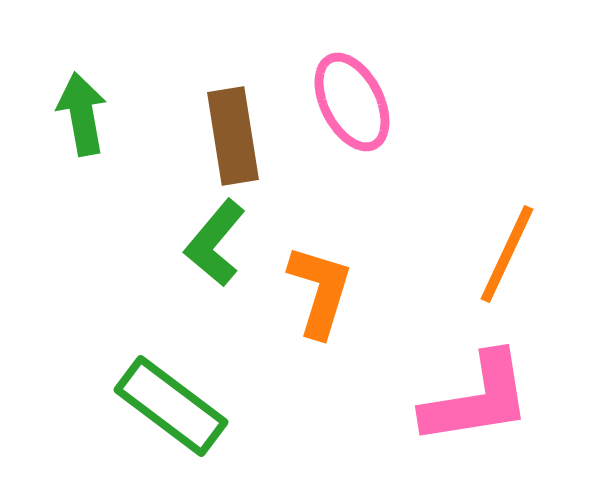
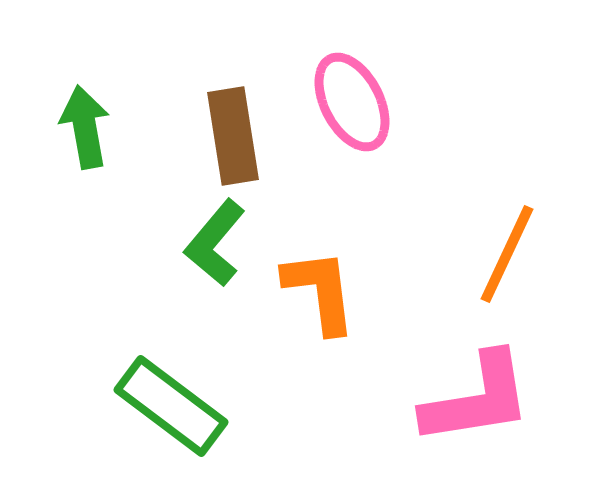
green arrow: moved 3 px right, 13 px down
orange L-shape: rotated 24 degrees counterclockwise
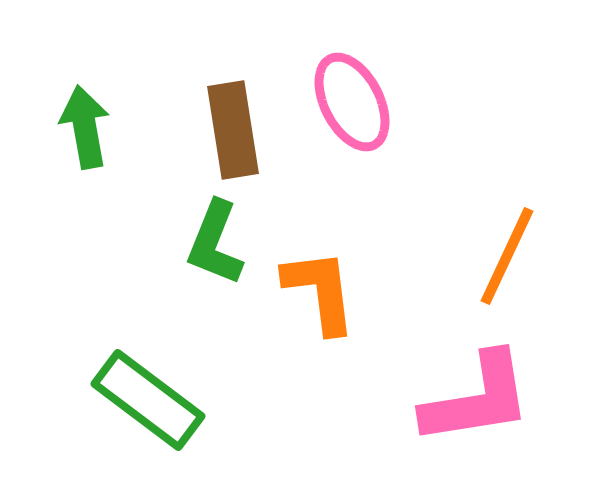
brown rectangle: moved 6 px up
green L-shape: rotated 18 degrees counterclockwise
orange line: moved 2 px down
green rectangle: moved 23 px left, 6 px up
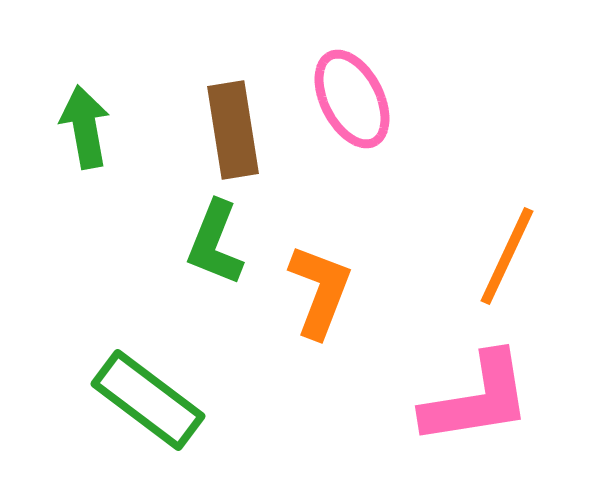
pink ellipse: moved 3 px up
orange L-shape: rotated 28 degrees clockwise
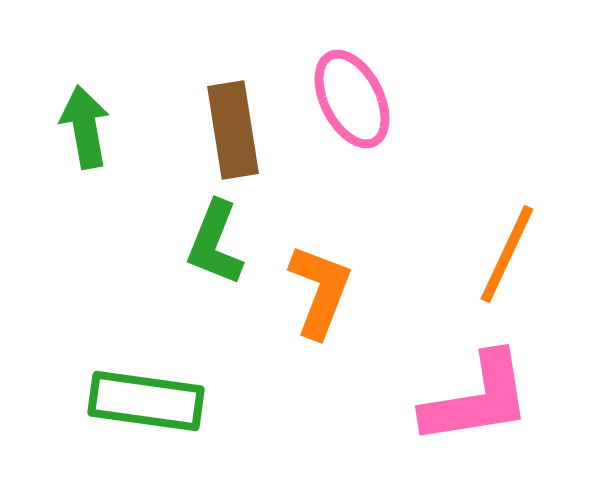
orange line: moved 2 px up
green rectangle: moved 2 px left, 1 px down; rotated 29 degrees counterclockwise
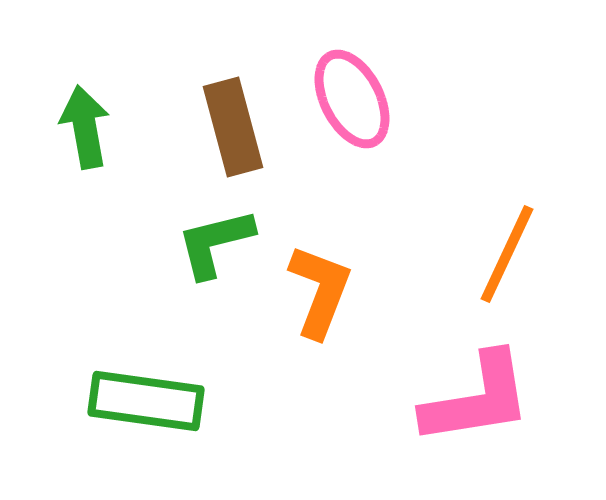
brown rectangle: moved 3 px up; rotated 6 degrees counterclockwise
green L-shape: rotated 54 degrees clockwise
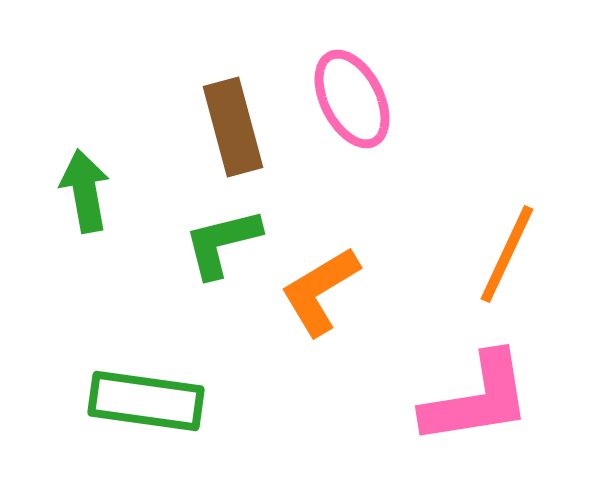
green arrow: moved 64 px down
green L-shape: moved 7 px right
orange L-shape: rotated 142 degrees counterclockwise
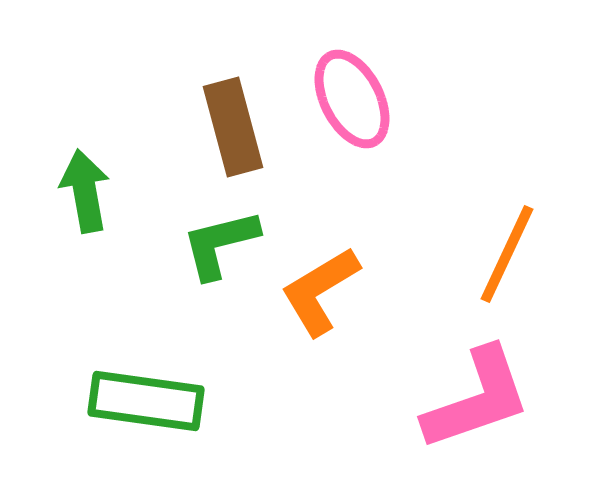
green L-shape: moved 2 px left, 1 px down
pink L-shape: rotated 10 degrees counterclockwise
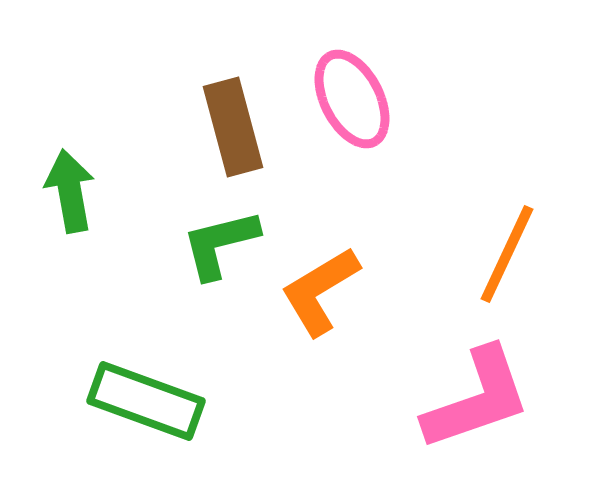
green arrow: moved 15 px left
green rectangle: rotated 12 degrees clockwise
